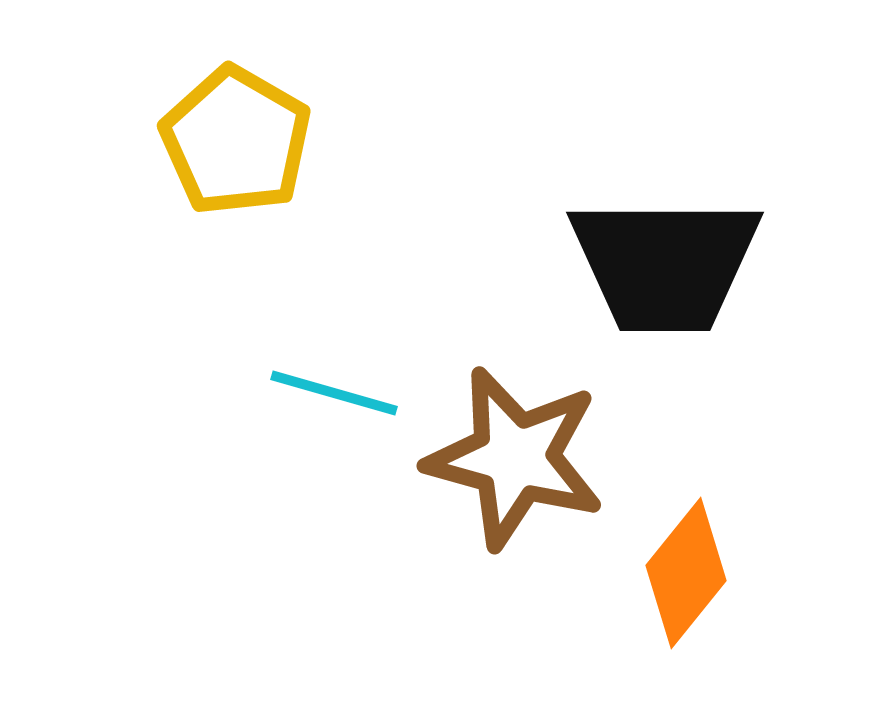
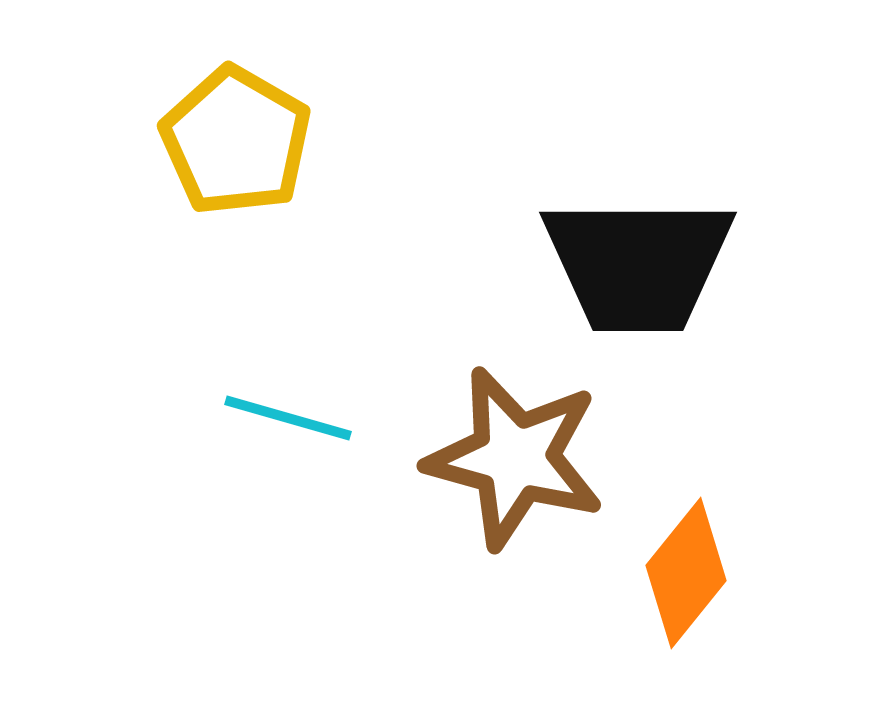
black trapezoid: moved 27 px left
cyan line: moved 46 px left, 25 px down
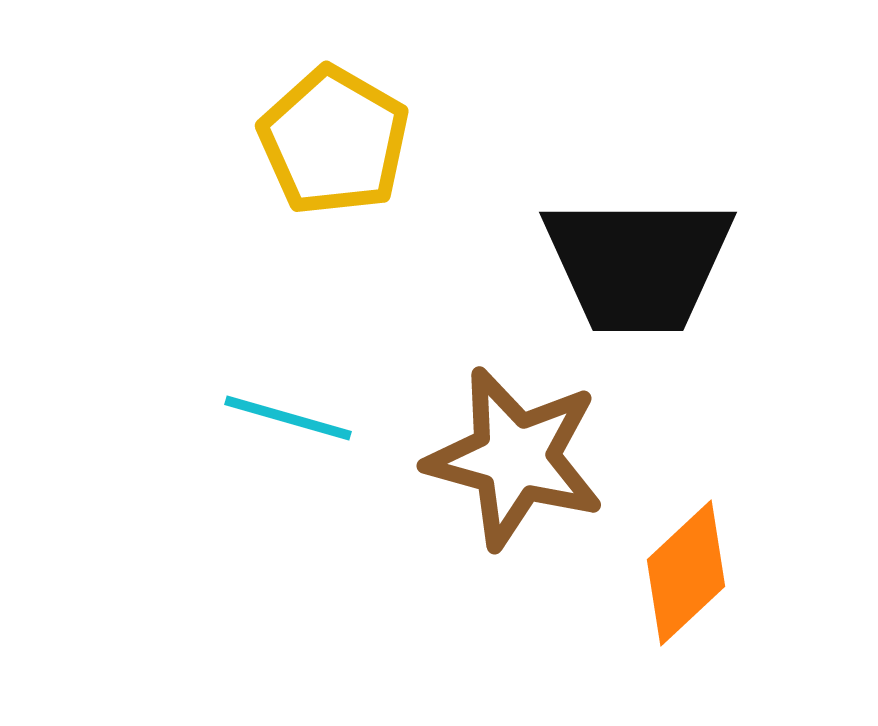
yellow pentagon: moved 98 px right
orange diamond: rotated 8 degrees clockwise
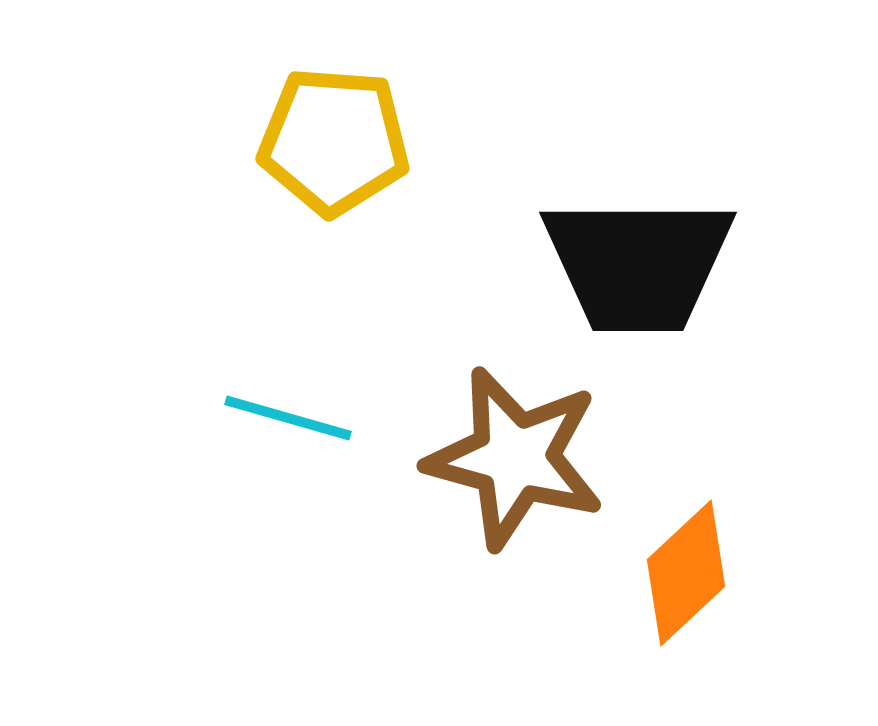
yellow pentagon: rotated 26 degrees counterclockwise
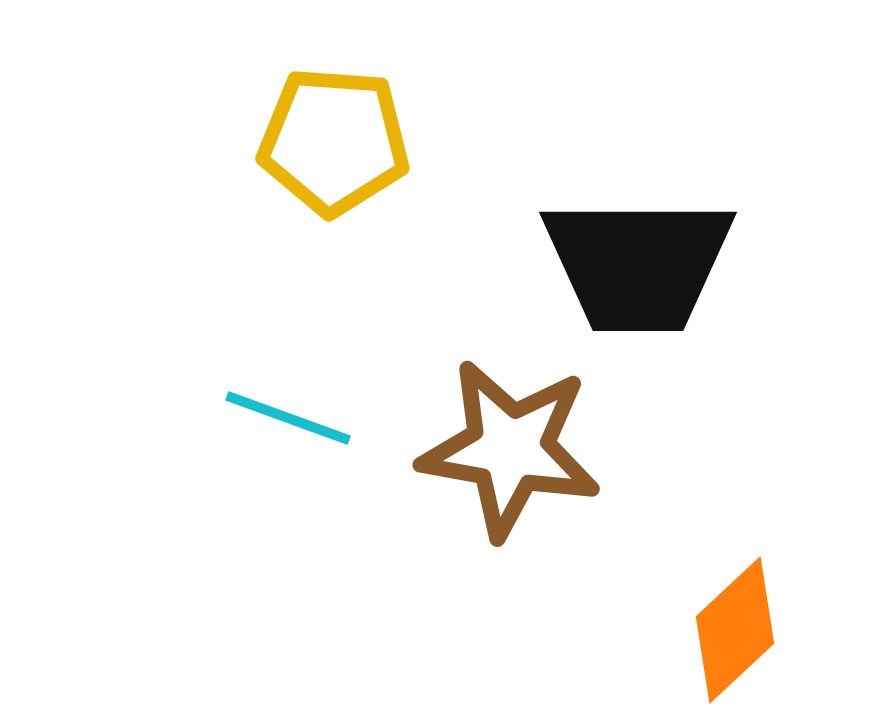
cyan line: rotated 4 degrees clockwise
brown star: moved 5 px left, 9 px up; rotated 5 degrees counterclockwise
orange diamond: moved 49 px right, 57 px down
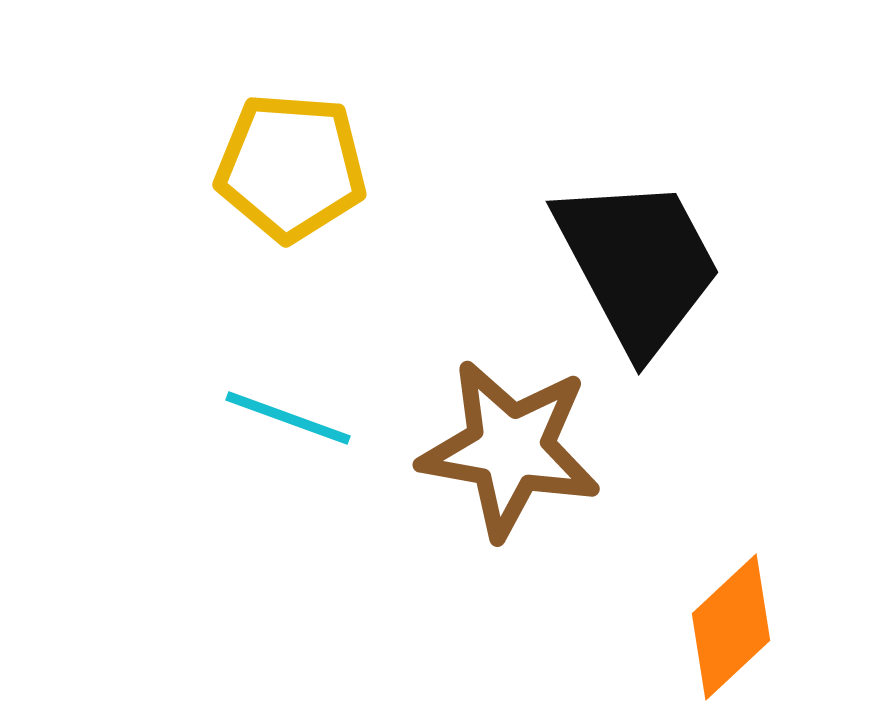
yellow pentagon: moved 43 px left, 26 px down
black trapezoid: rotated 118 degrees counterclockwise
orange diamond: moved 4 px left, 3 px up
